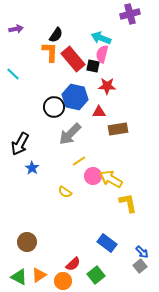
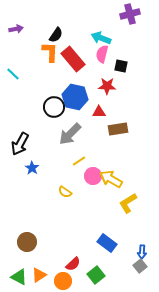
black square: moved 28 px right
yellow L-shape: rotated 110 degrees counterclockwise
blue arrow: rotated 48 degrees clockwise
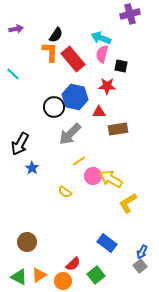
blue arrow: rotated 24 degrees clockwise
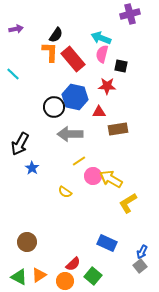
gray arrow: rotated 45 degrees clockwise
blue rectangle: rotated 12 degrees counterclockwise
green square: moved 3 px left, 1 px down; rotated 12 degrees counterclockwise
orange circle: moved 2 px right
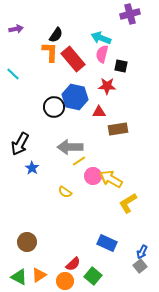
gray arrow: moved 13 px down
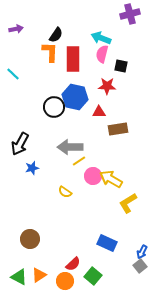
red rectangle: rotated 40 degrees clockwise
blue star: rotated 24 degrees clockwise
brown circle: moved 3 px right, 3 px up
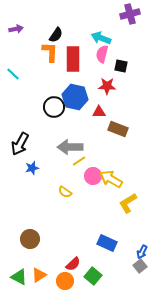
brown rectangle: rotated 30 degrees clockwise
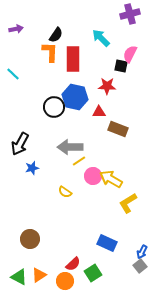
cyan arrow: rotated 24 degrees clockwise
pink semicircle: moved 28 px right; rotated 12 degrees clockwise
green square: moved 3 px up; rotated 18 degrees clockwise
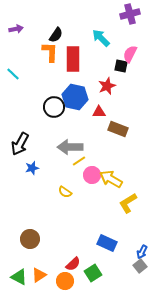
red star: rotated 24 degrees counterclockwise
pink circle: moved 1 px left, 1 px up
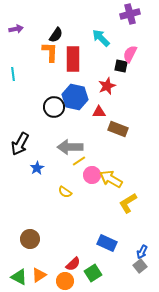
cyan line: rotated 40 degrees clockwise
blue star: moved 5 px right; rotated 16 degrees counterclockwise
